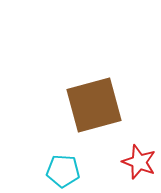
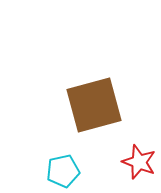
cyan pentagon: rotated 16 degrees counterclockwise
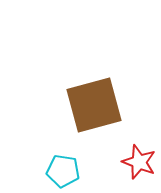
cyan pentagon: rotated 20 degrees clockwise
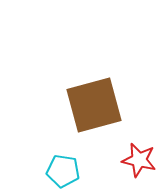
red star: moved 2 px up; rotated 8 degrees counterclockwise
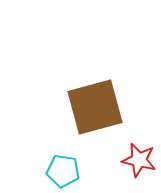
brown square: moved 1 px right, 2 px down
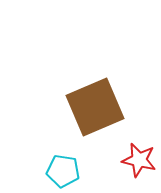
brown square: rotated 8 degrees counterclockwise
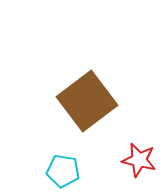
brown square: moved 8 px left, 6 px up; rotated 14 degrees counterclockwise
